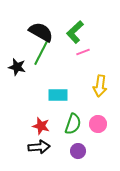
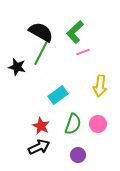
cyan rectangle: rotated 36 degrees counterclockwise
red star: rotated 12 degrees clockwise
black arrow: rotated 20 degrees counterclockwise
purple circle: moved 4 px down
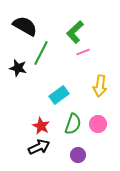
black semicircle: moved 16 px left, 6 px up
black star: moved 1 px right, 1 px down
cyan rectangle: moved 1 px right
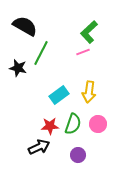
green L-shape: moved 14 px right
yellow arrow: moved 11 px left, 6 px down
red star: moved 9 px right; rotated 30 degrees counterclockwise
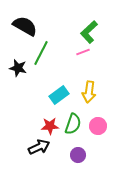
pink circle: moved 2 px down
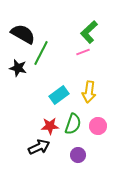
black semicircle: moved 2 px left, 8 px down
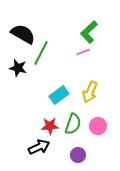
yellow arrow: moved 1 px right; rotated 15 degrees clockwise
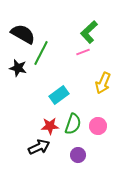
yellow arrow: moved 13 px right, 9 px up
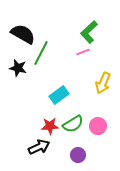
green semicircle: rotated 40 degrees clockwise
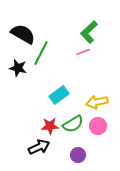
yellow arrow: moved 6 px left, 19 px down; rotated 55 degrees clockwise
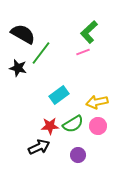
green line: rotated 10 degrees clockwise
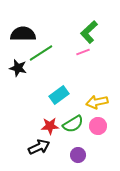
black semicircle: rotated 30 degrees counterclockwise
green line: rotated 20 degrees clockwise
